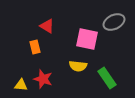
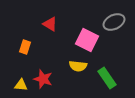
red triangle: moved 3 px right, 2 px up
pink square: moved 1 px down; rotated 15 degrees clockwise
orange rectangle: moved 10 px left; rotated 32 degrees clockwise
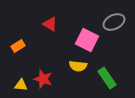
orange rectangle: moved 7 px left, 1 px up; rotated 40 degrees clockwise
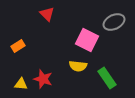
red triangle: moved 3 px left, 10 px up; rotated 14 degrees clockwise
yellow triangle: moved 1 px up
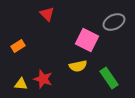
yellow semicircle: rotated 18 degrees counterclockwise
green rectangle: moved 2 px right
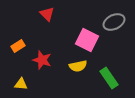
red star: moved 1 px left, 19 px up
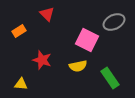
orange rectangle: moved 1 px right, 15 px up
green rectangle: moved 1 px right
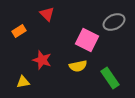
yellow triangle: moved 2 px right, 2 px up; rotated 16 degrees counterclockwise
